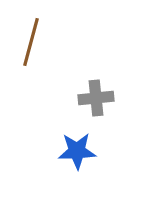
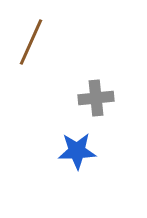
brown line: rotated 9 degrees clockwise
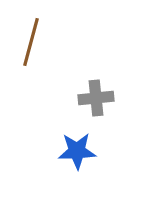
brown line: rotated 9 degrees counterclockwise
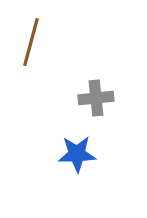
blue star: moved 3 px down
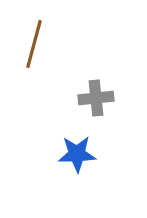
brown line: moved 3 px right, 2 px down
